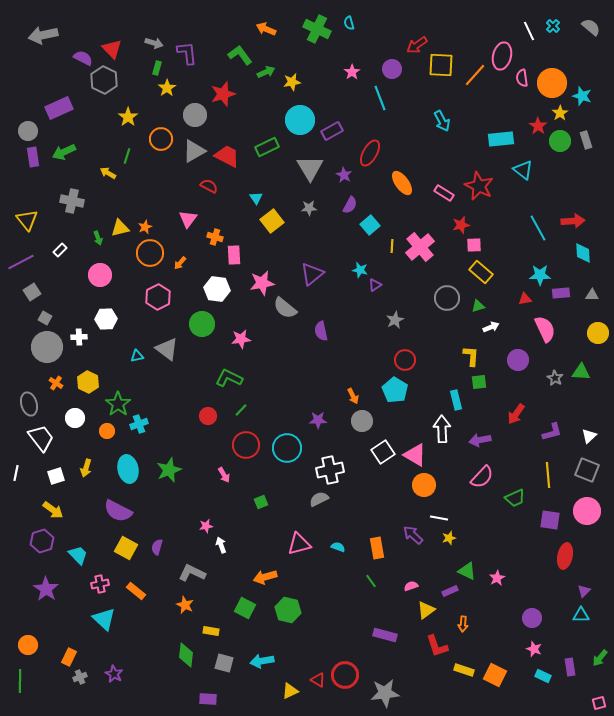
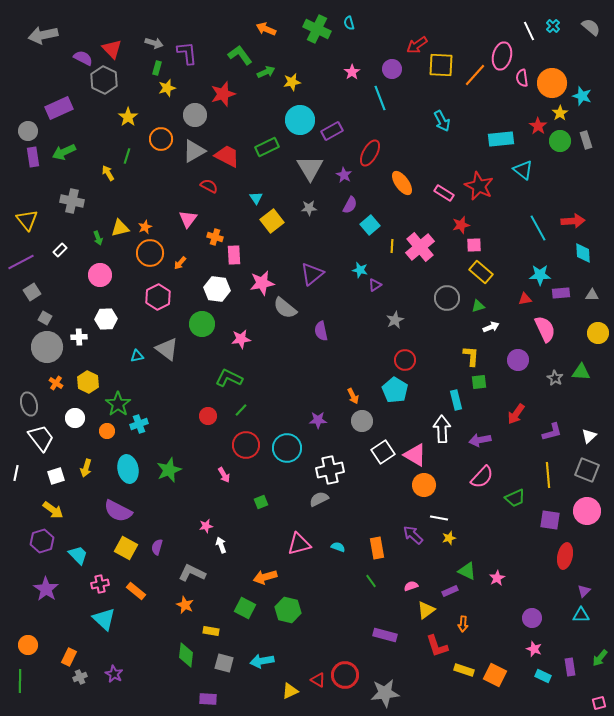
yellow star at (167, 88): rotated 18 degrees clockwise
yellow arrow at (108, 173): rotated 28 degrees clockwise
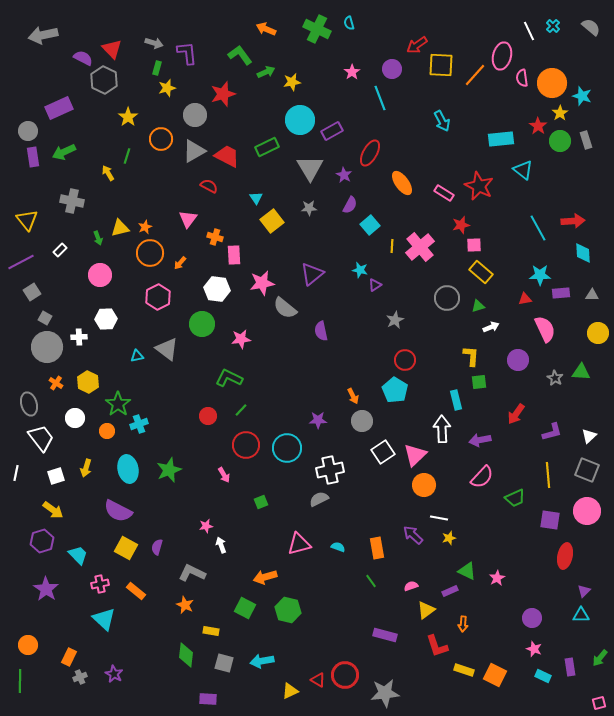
pink triangle at (415, 455): rotated 45 degrees clockwise
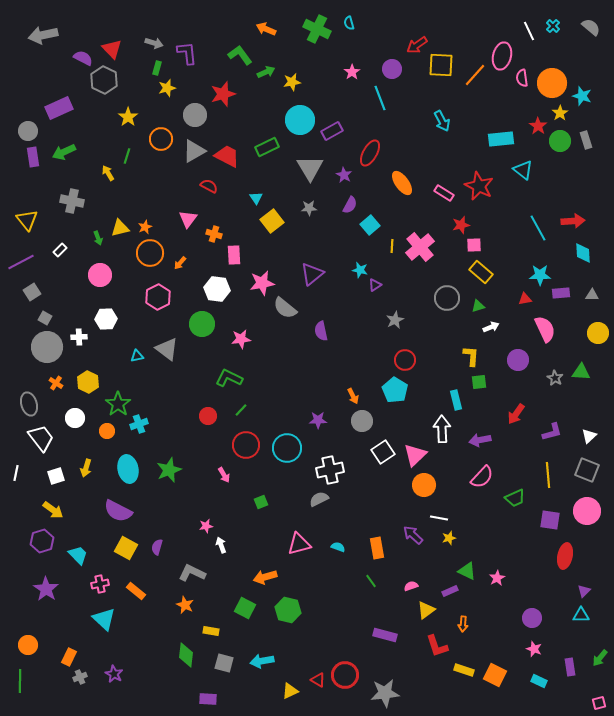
orange cross at (215, 237): moved 1 px left, 3 px up
cyan rectangle at (543, 676): moved 4 px left, 5 px down
